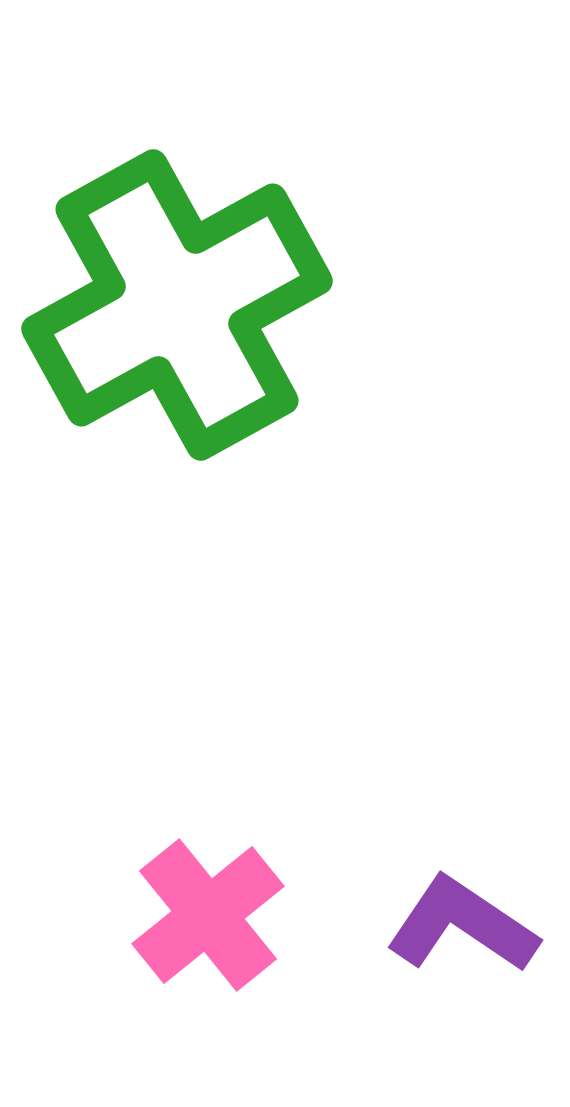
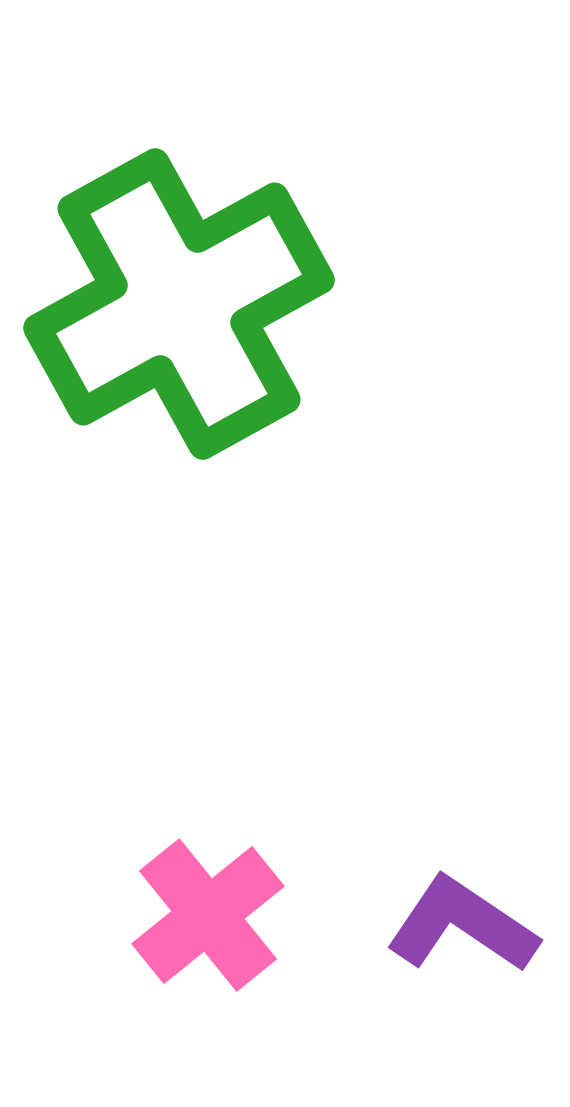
green cross: moved 2 px right, 1 px up
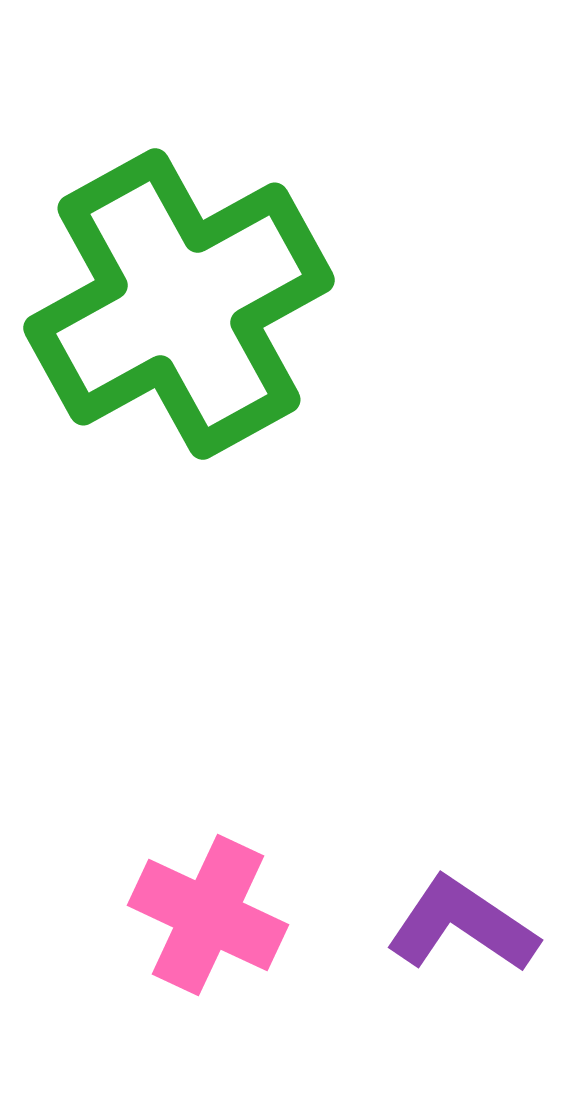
pink cross: rotated 26 degrees counterclockwise
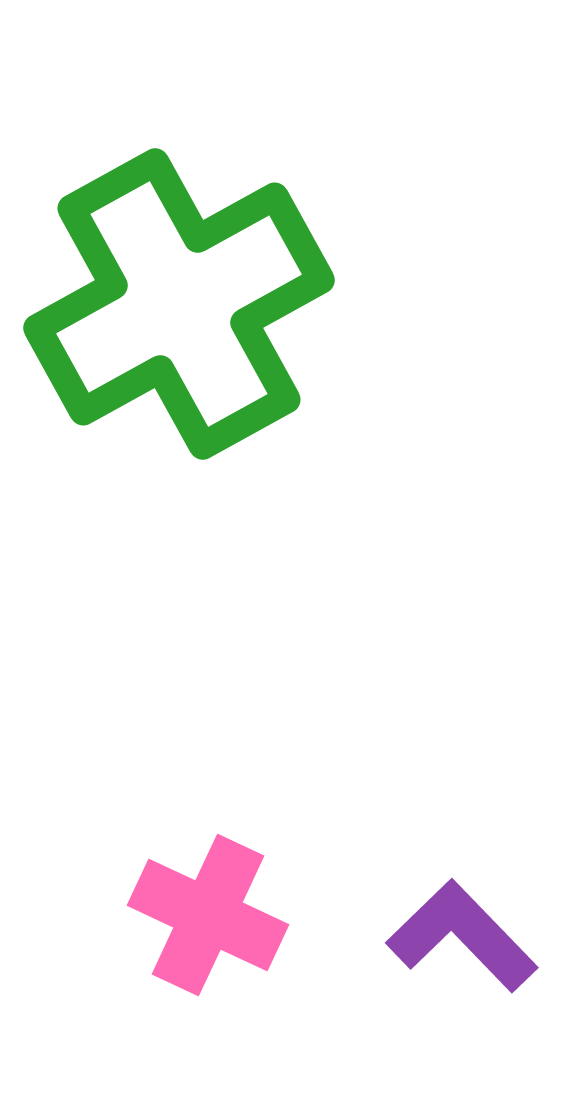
purple L-shape: moved 11 px down; rotated 12 degrees clockwise
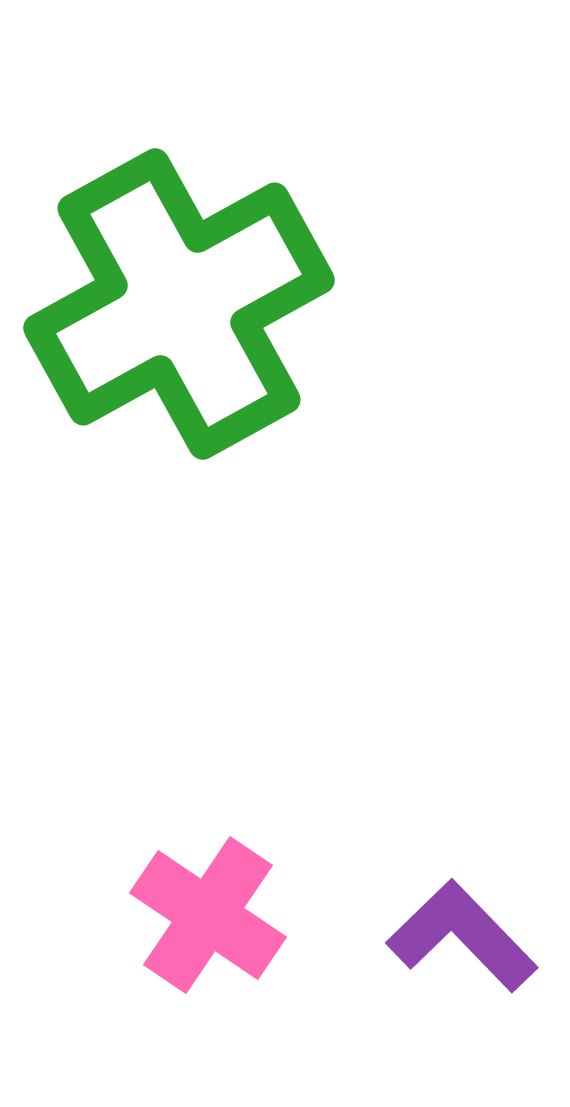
pink cross: rotated 9 degrees clockwise
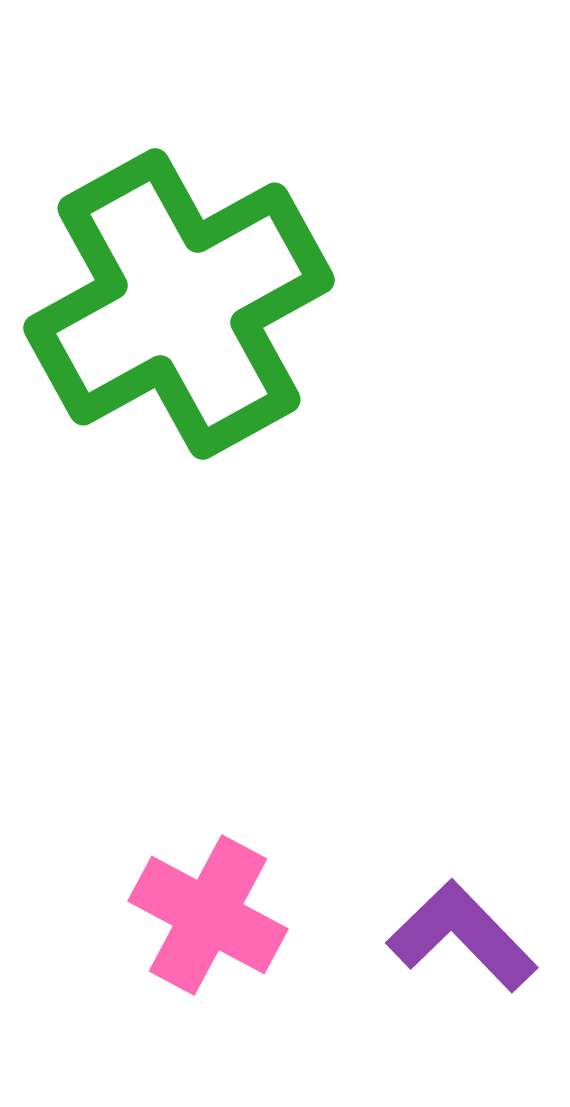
pink cross: rotated 6 degrees counterclockwise
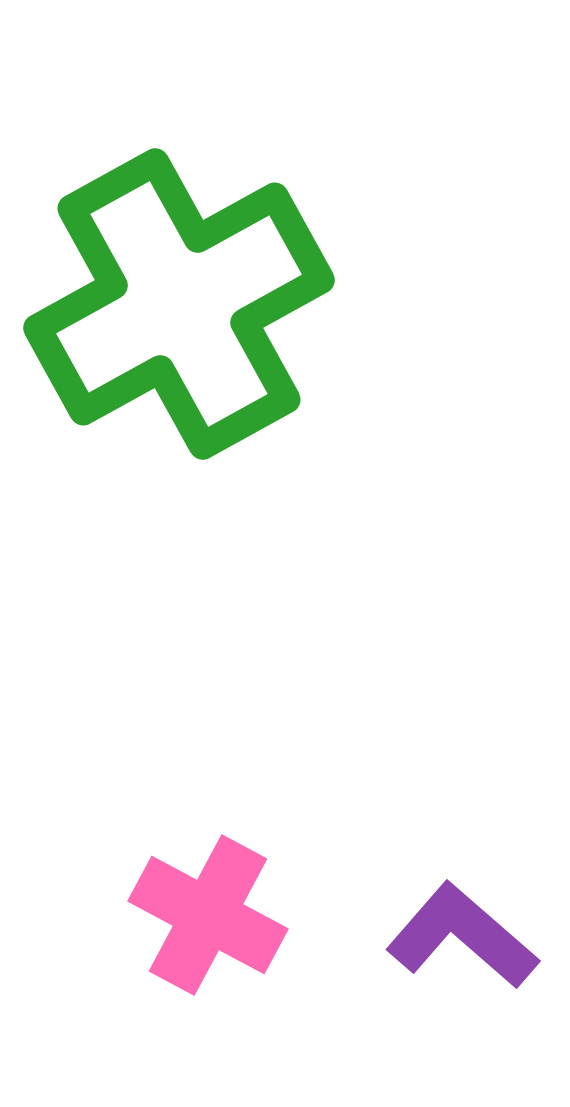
purple L-shape: rotated 5 degrees counterclockwise
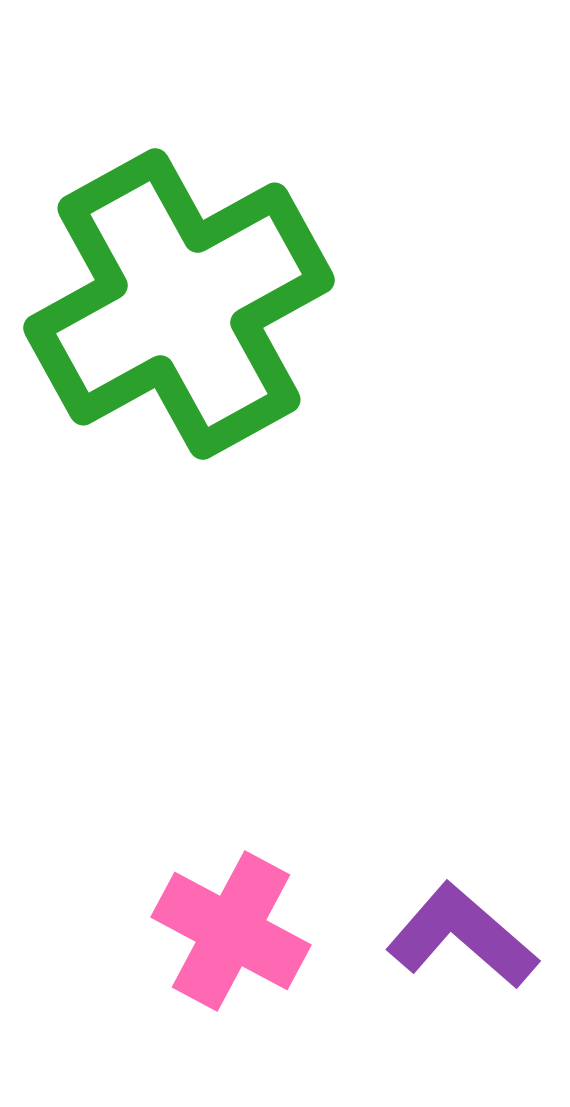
pink cross: moved 23 px right, 16 px down
